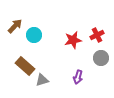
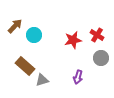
red cross: rotated 32 degrees counterclockwise
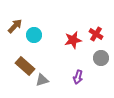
red cross: moved 1 px left, 1 px up
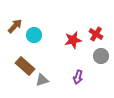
gray circle: moved 2 px up
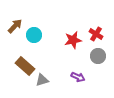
gray circle: moved 3 px left
purple arrow: rotated 80 degrees counterclockwise
